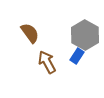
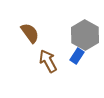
brown arrow: moved 1 px right, 1 px up
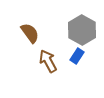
gray hexagon: moved 3 px left, 5 px up
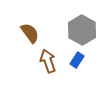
blue rectangle: moved 4 px down
brown arrow: rotated 10 degrees clockwise
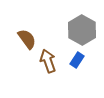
brown semicircle: moved 3 px left, 6 px down
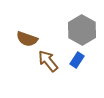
brown semicircle: rotated 145 degrees clockwise
brown arrow: rotated 20 degrees counterclockwise
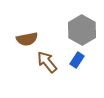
brown semicircle: rotated 30 degrees counterclockwise
brown arrow: moved 1 px left, 1 px down
